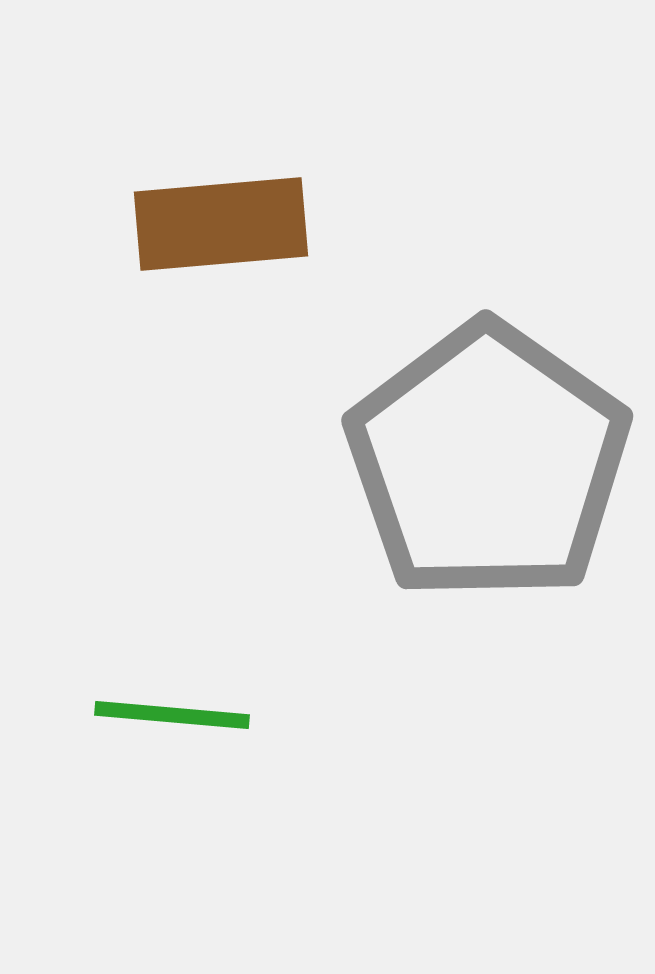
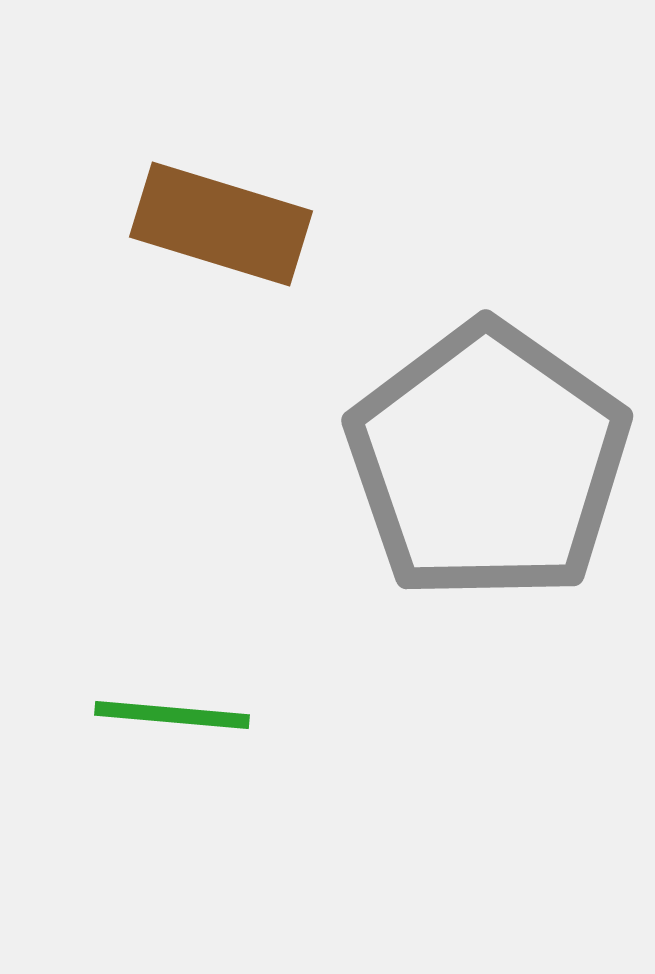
brown rectangle: rotated 22 degrees clockwise
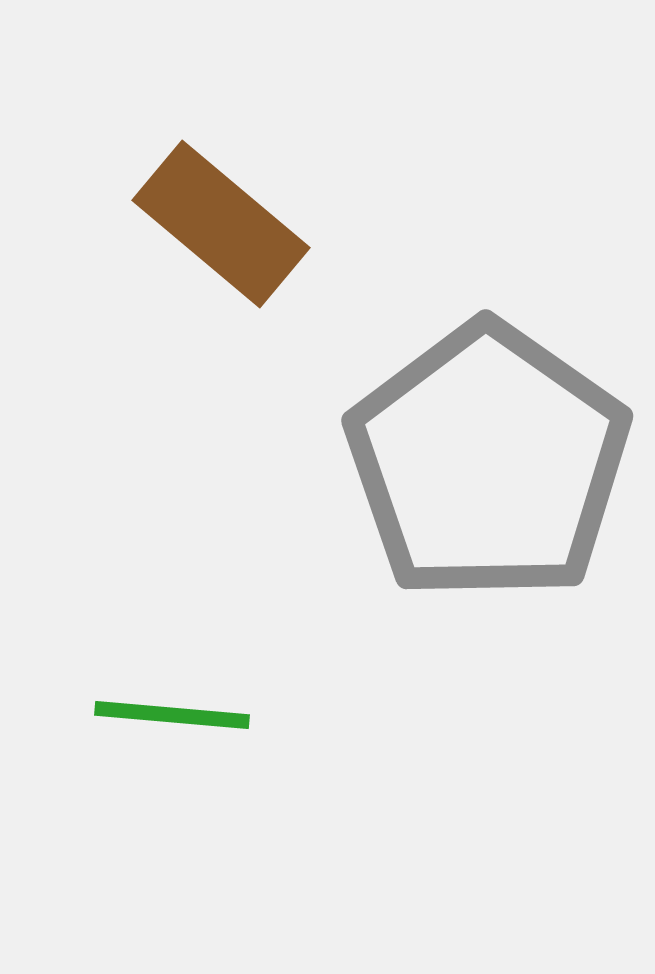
brown rectangle: rotated 23 degrees clockwise
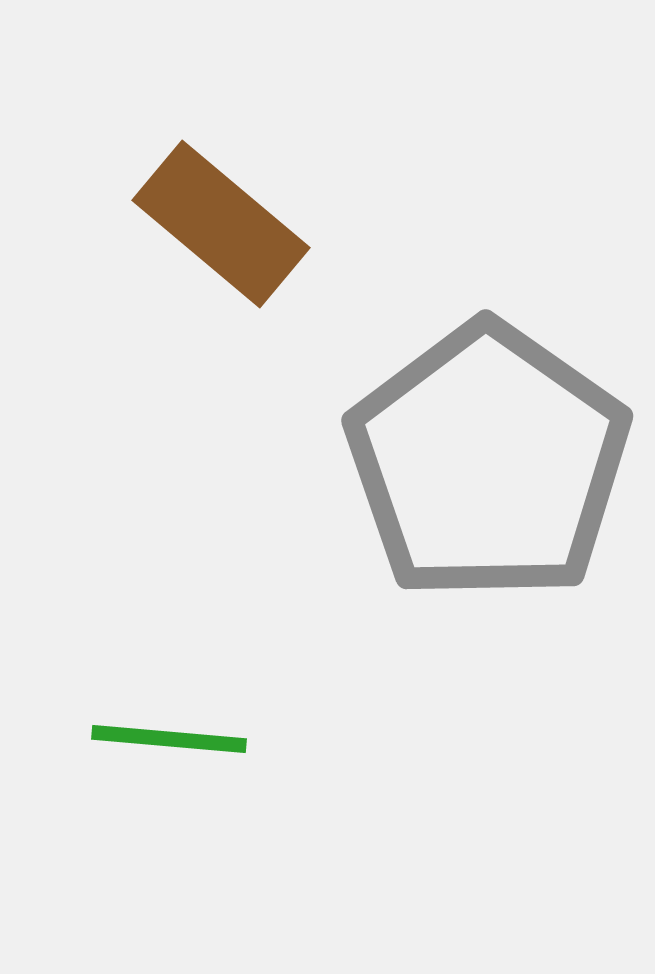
green line: moved 3 px left, 24 px down
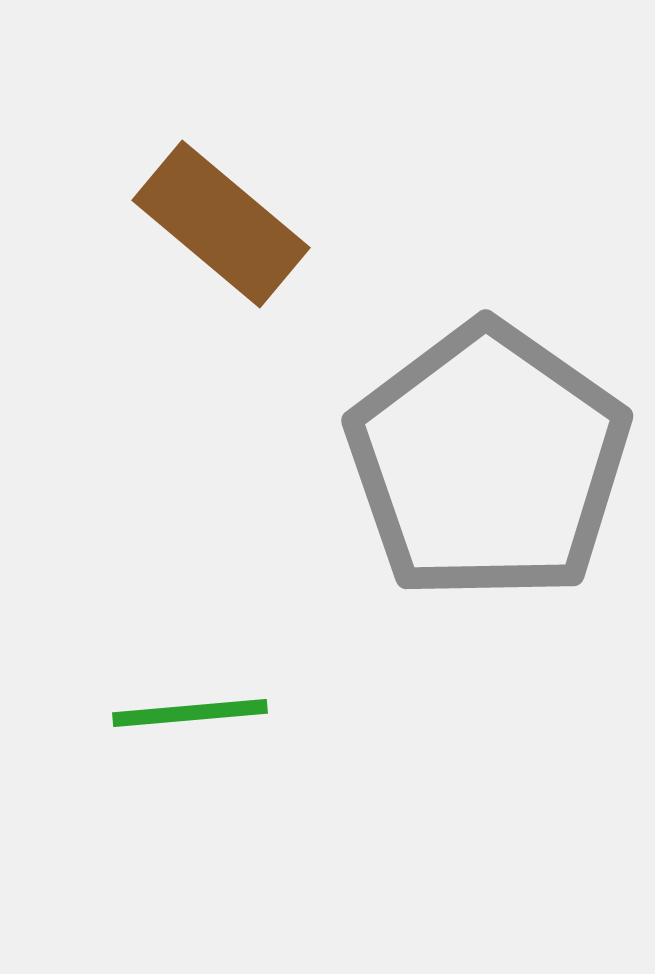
green line: moved 21 px right, 26 px up; rotated 10 degrees counterclockwise
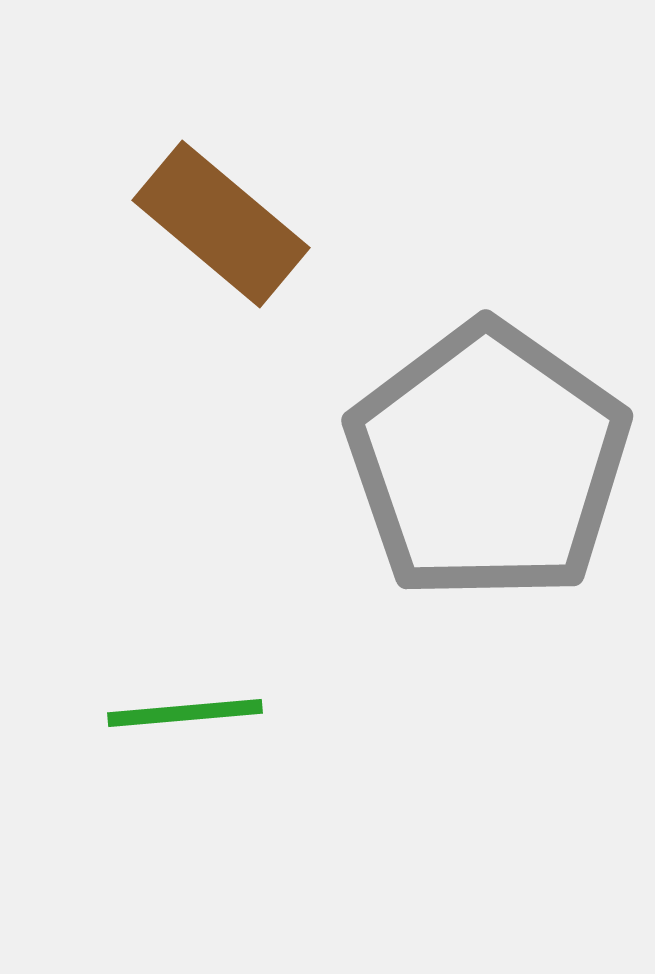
green line: moved 5 px left
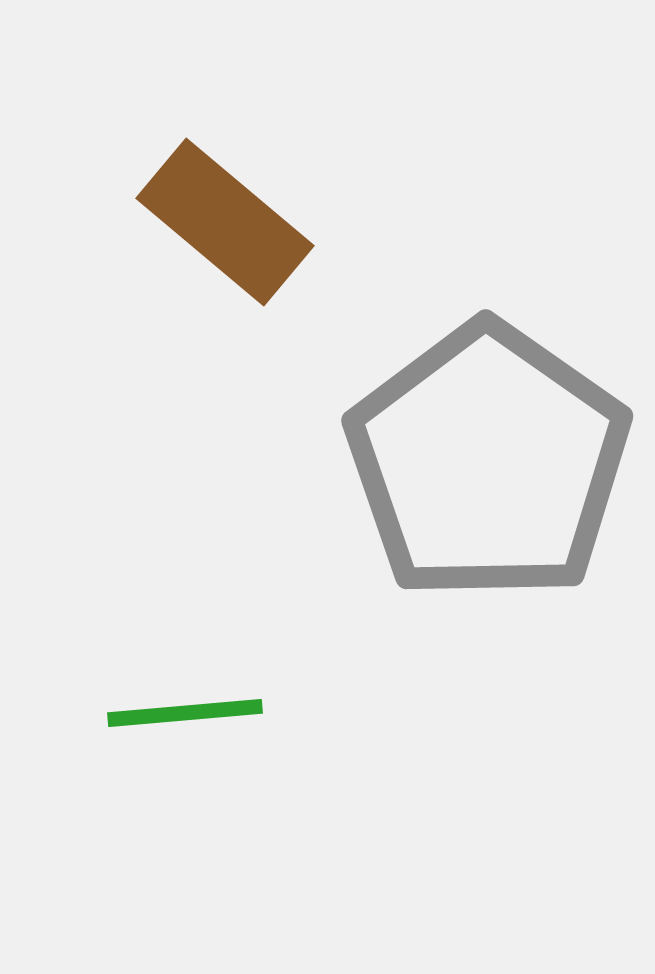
brown rectangle: moved 4 px right, 2 px up
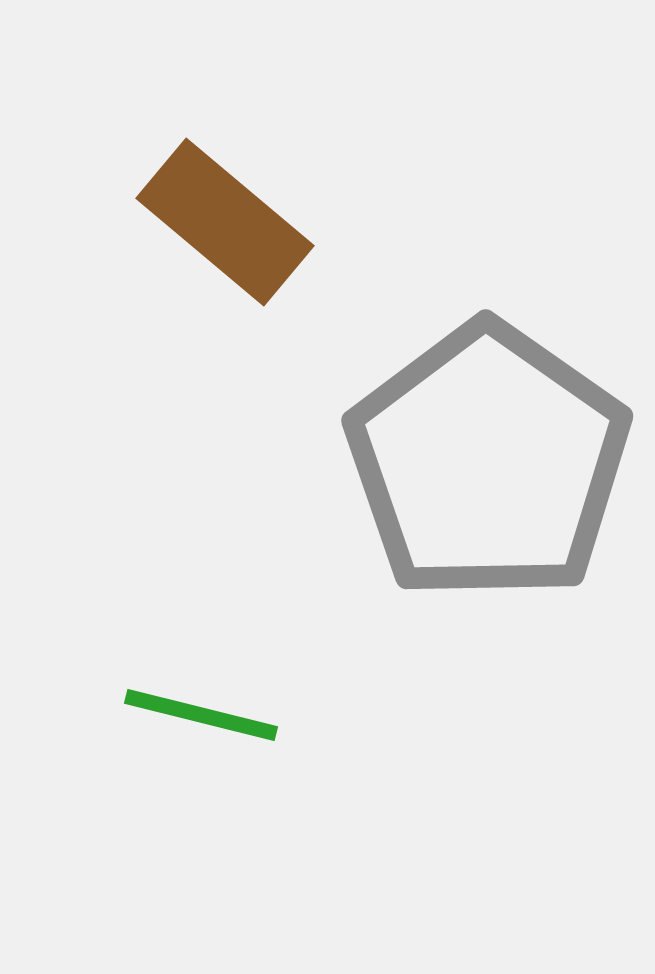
green line: moved 16 px right, 2 px down; rotated 19 degrees clockwise
